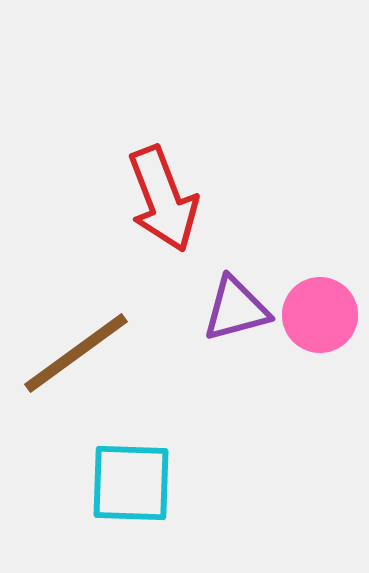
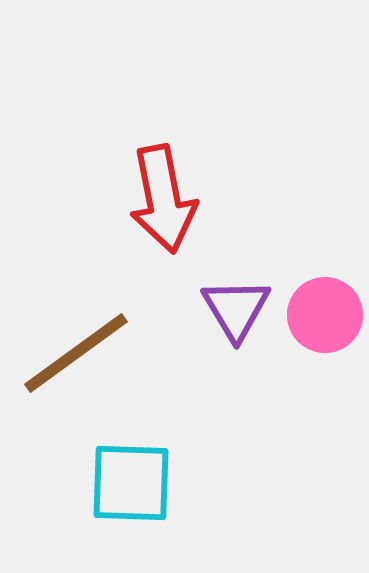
red arrow: rotated 10 degrees clockwise
purple triangle: rotated 46 degrees counterclockwise
pink circle: moved 5 px right
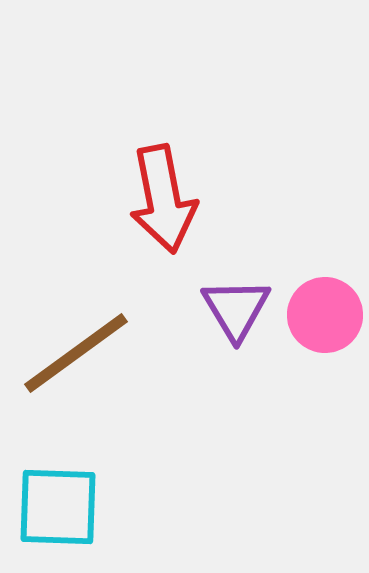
cyan square: moved 73 px left, 24 px down
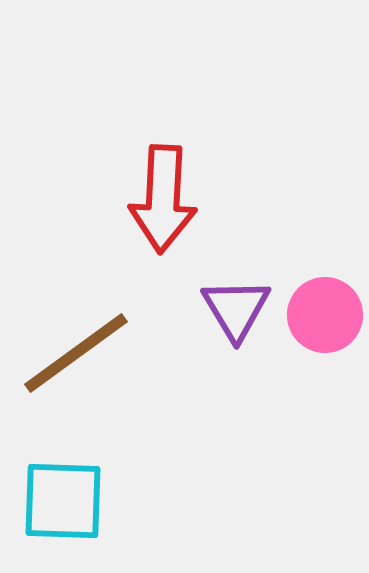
red arrow: rotated 14 degrees clockwise
cyan square: moved 5 px right, 6 px up
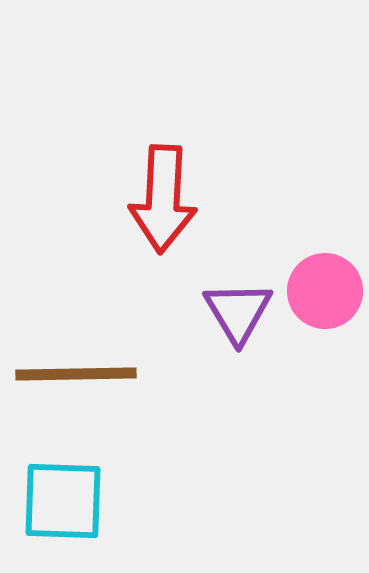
purple triangle: moved 2 px right, 3 px down
pink circle: moved 24 px up
brown line: moved 21 px down; rotated 35 degrees clockwise
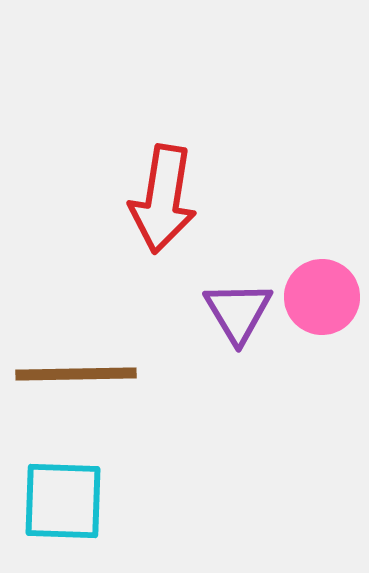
red arrow: rotated 6 degrees clockwise
pink circle: moved 3 px left, 6 px down
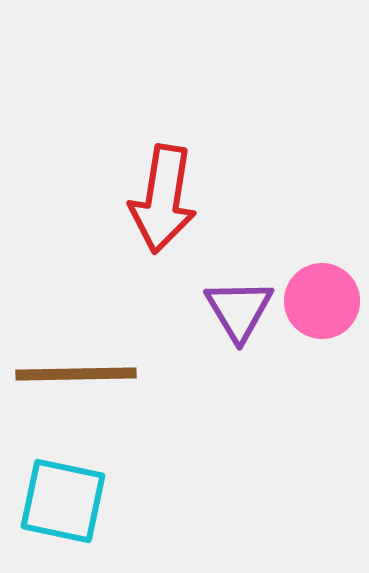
pink circle: moved 4 px down
purple triangle: moved 1 px right, 2 px up
cyan square: rotated 10 degrees clockwise
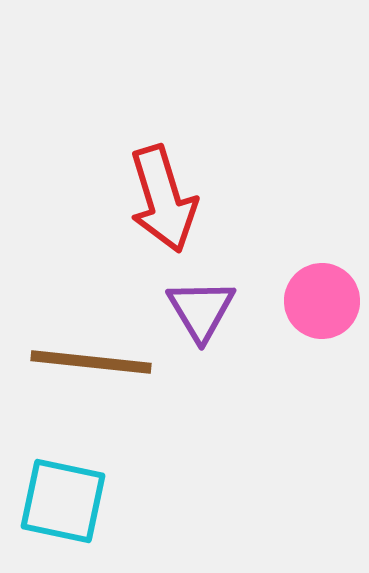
red arrow: rotated 26 degrees counterclockwise
purple triangle: moved 38 px left
brown line: moved 15 px right, 12 px up; rotated 7 degrees clockwise
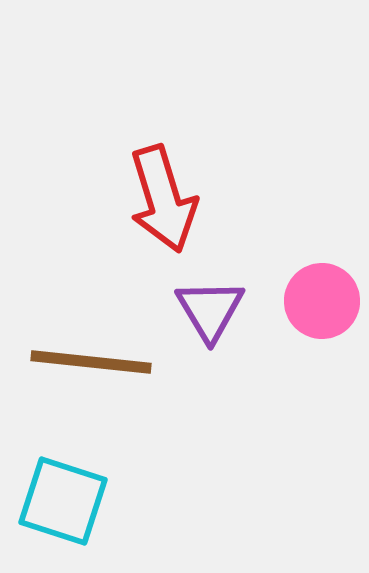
purple triangle: moved 9 px right
cyan square: rotated 6 degrees clockwise
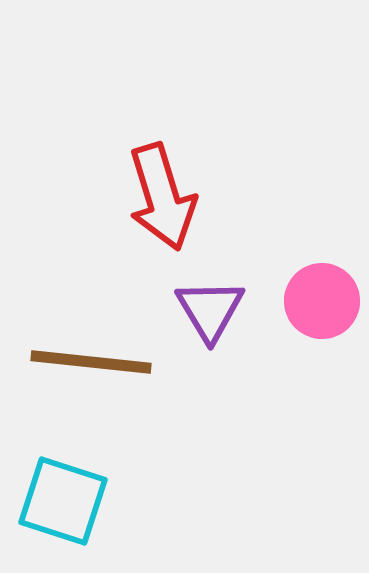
red arrow: moved 1 px left, 2 px up
